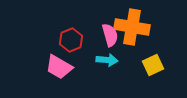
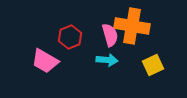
orange cross: moved 1 px up
red hexagon: moved 1 px left, 3 px up
pink trapezoid: moved 14 px left, 6 px up
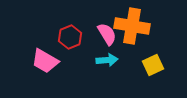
pink semicircle: moved 3 px left, 1 px up; rotated 15 degrees counterclockwise
cyan arrow: rotated 10 degrees counterclockwise
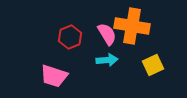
pink trapezoid: moved 9 px right, 15 px down; rotated 12 degrees counterclockwise
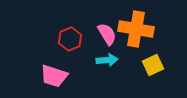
orange cross: moved 4 px right, 3 px down
red hexagon: moved 2 px down
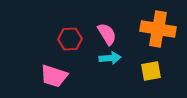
orange cross: moved 22 px right
red hexagon: rotated 20 degrees clockwise
cyan arrow: moved 3 px right, 2 px up
yellow square: moved 2 px left, 6 px down; rotated 15 degrees clockwise
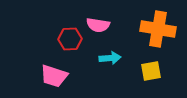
pink semicircle: moved 9 px left, 9 px up; rotated 130 degrees clockwise
